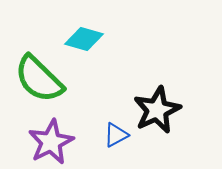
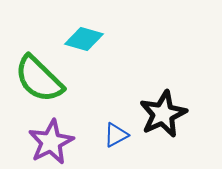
black star: moved 6 px right, 4 px down
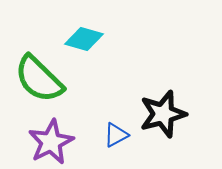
black star: rotated 9 degrees clockwise
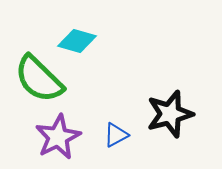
cyan diamond: moved 7 px left, 2 px down
black star: moved 7 px right
purple star: moved 7 px right, 5 px up
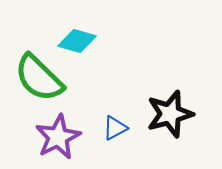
green semicircle: moved 1 px up
blue triangle: moved 1 px left, 7 px up
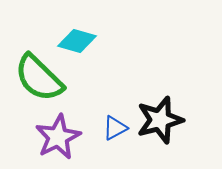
black star: moved 10 px left, 6 px down
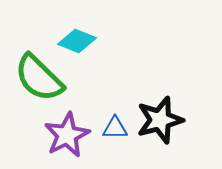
cyan diamond: rotated 6 degrees clockwise
blue triangle: rotated 28 degrees clockwise
purple star: moved 9 px right, 2 px up
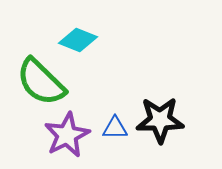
cyan diamond: moved 1 px right, 1 px up
green semicircle: moved 2 px right, 4 px down
black star: rotated 15 degrees clockwise
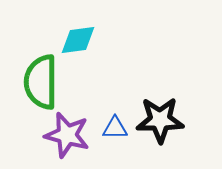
cyan diamond: rotated 30 degrees counterclockwise
green semicircle: rotated 46 degrees clockwise
purple star: rotated 30 degrees counterclockwise
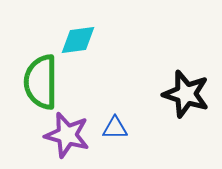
black star: moved 26 px right, 26 px up; rotated 18 degrees clockwise
